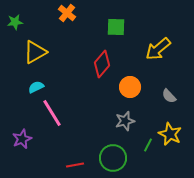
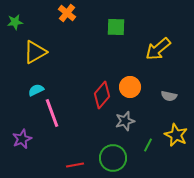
red diamond: moved 31 px down
cyan semicircle: moved 3 px down
gray semicircle: rotated 35 degrees counterclockwise
pink line: rotated 12 degrees clockwise
yellow star: moved 6 px right, 1 px down
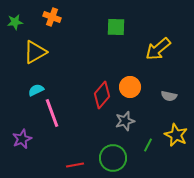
orange cross: moved 15 px left, 4 px down; rotated 18 degrees counterclockwise
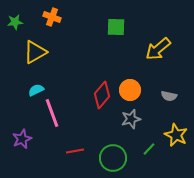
orange circle: moved 3 px down
gray star: moved 6 px right, 2 px up
green line: moved 1 px right, 4 px down; rotated 16 degrees clockwise
red line: moved 14 px up
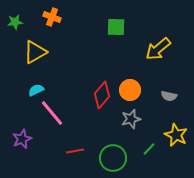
pink line: rotated 20 degrees counterclockwise
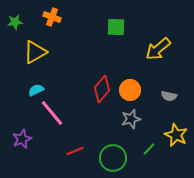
red diamond: moved 6 px up
red line: rotated 12 degrees counterclockwise
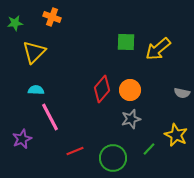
green star: moved 1 px down
green square: moved 10 px right, 15 px down
yellow triangle: moved 1 px left; rotated 15 degrees counterclockwise
cyan semicircle: rotated 28 degrees clockwise
gray semicircle: moved 13 px right, 3 px up
pink line: moved 2 px left, 4 px down; rotated 12 degrees clockwise
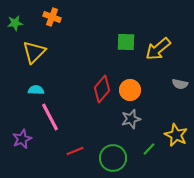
gray semicircle: moved 2 px left, 9 px up
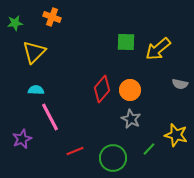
gray star: rotated 30 degrees counterclockwise
yellow star: rotated 10 degrees counterclockwise
